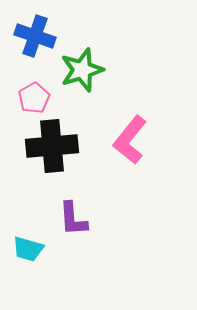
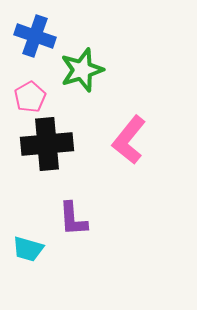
pink pentagon: moved 4 px left, 1 px up
pink L-shape: moved 1 px left
black cross: moved 5 px left, 2 px up
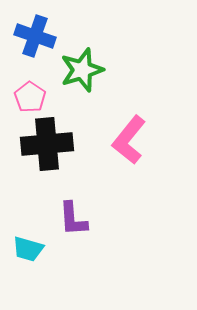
pink pentagon: rotated 8 degrees counterclockwise
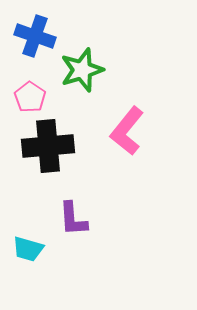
pink L-shape: moved 2 px left, 9 px up
black cross: moved 1 px right, 2 px down
